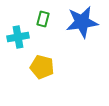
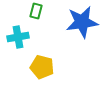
green rectangle: moved 7 px left, 8 px up
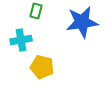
cyan cross: moved 3 px right, 3 px down
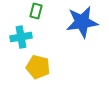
cyan cross: moved 3 px up
yellow pentagon: moved 4 px left
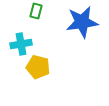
cyan cross: moved 7 px down
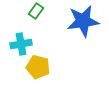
green rectangle: rotated 21 degrees clockwise
blue star: moved 1 px right, 1 px up
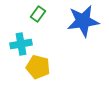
green rectangle: moved 2 px right, 3 px down
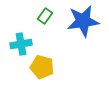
green rectangle: moved 7 px right, 2 px down
yellow pentagon: moved 4 px right
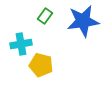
yellow pentagon: moved 1 px left, 2 px up
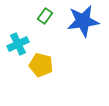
cyan cross: moved 3 px left; rotated 15 degrees counterclockwise
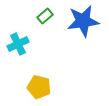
green rectangle: rotated 14 degrees clockwise
yellow pentagon: moved 2 px left, 22 px down
